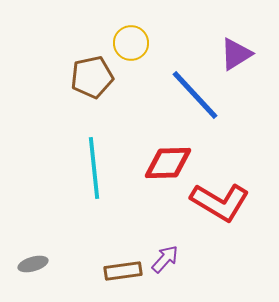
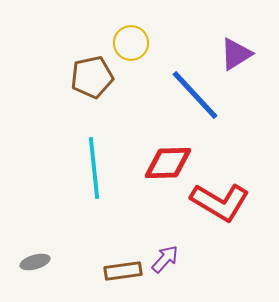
gray ellipse: moved 2 px right, 2 px up
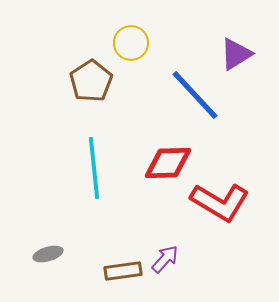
brown pentagon: moved 1 px left, 4 px down; rotated 21 degrees counterclockwise
gray ellipse: moved 13 px right, 8 px up
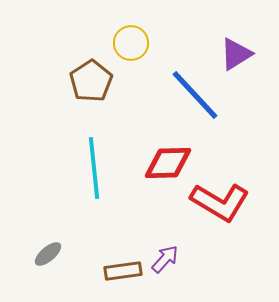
gray ellipse: rotated 24 degrees counterclockwise
